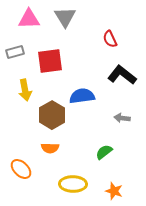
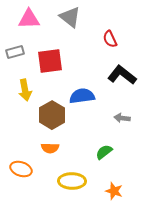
gray triangle: moved 5 px right; rotated 20 degrees counterclockwise
orange ellipse: rotated 25 degrees counterclockwise
yellow ellipse: moved 1 px left, 3 px up
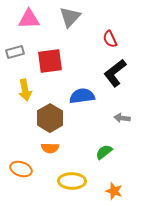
gray triangle: rotated 35 degrees clockwise
black L-shape: moved 7 px left, 2 px up; rotated 76 degrees counterclockwise
brown hexagon: moved 2 px left, 3 px down
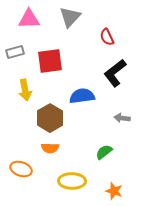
red semicircle: moved 3 px left, 2 px up
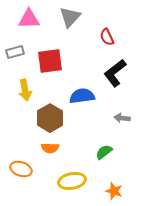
yellow ellipse: rotated 12 degrees counterclockwise
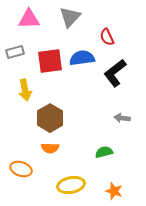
blue semicircle: moved 38 px up
green semicircle: rotated 24 degrees clockwise
yellow ellipse: moved 1 px left, 4 px down
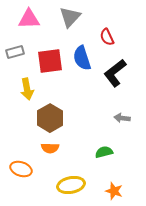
blue semicircle: rotated 100 degrees counterclockwise
yellow arrow: moved 2 px right, 1 px up
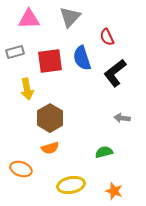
orange semicircle: rotated 18 degrees counterclockwise
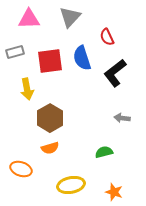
orange star: moved 1 px down
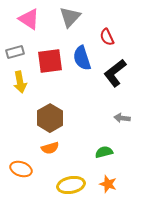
pink triangle: rotated 35 degrees clockwise
yellow arrow: moved 7 px left, 7 px up
orange star: moved 6 px left, 8 px up
